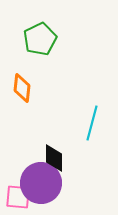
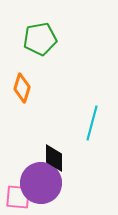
green pentagon: rotated 16 degrees clockwise
orange diamond: rotated 12 degrees clockwise
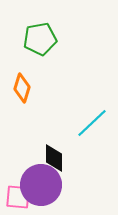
cyan line: rotated 32 degrees clockwise
purple circle: moved 2 px down
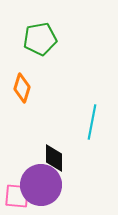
cyan line: moved 1 px up; rotated 36 degrees counterclockwise
pink square: moved 1 px left, 1 px up
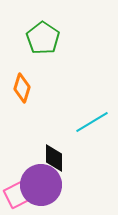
green pentagon: moved 3 px right, 1 px up; rotated 28 degrees counterclockwise
cyan line: rotated 48 degrees clockwise
pink square: moved 1 px up; rotated 32 degrees counterclockwise
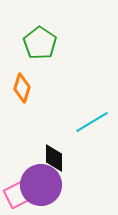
green pentagon: moved 3 px left, 5 px down
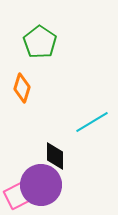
green pentagon: moved 1 px up
black diamond: moved 1 px right, 2 px up
pink square: moved 1 px down
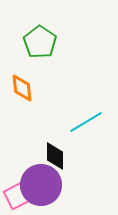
orange diamond: rotated 24 degrees counterclockwise
cyan line: moved 6 px left
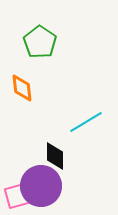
purple circle: moved 1 px down
pink square: rotated 12 degrees clockwise
